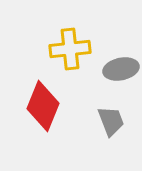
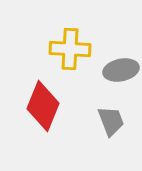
yellow cross: rotated 9 degrees clockwise
gray ellipse: moved 1 px down
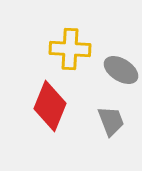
gray ellipse: rotated 44 degrees clockwise
red diamond: moved 7 px right
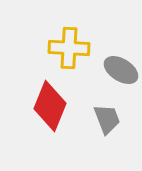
yellow cross: moved 1 px left, 1 px up
gray trapezoid: moved 4 px left, 2 px up
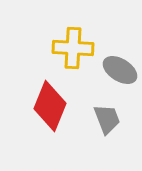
yellow cross: moved 4 px right
gray ellipse: moved 1 px left
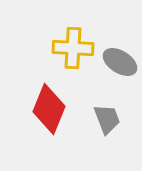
gray ellipse: moved 8 px up
red diamond: moved 1 px left, 3 px down
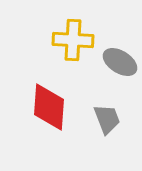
yellow cross: moved 8 px up
red diamond: moved 2 px up; rotated 18 degrees counterclockwise
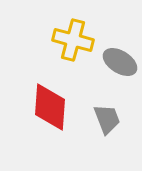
yellow cross: rotated 12 degrees clockwise
red diamond: moved 1 px right
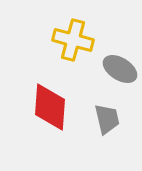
gray ellipse: moved 7 px down
gray trapezoid: rotated 8 degrees clockwise
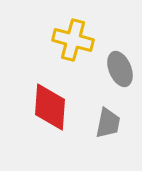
gray ellipse: rotated 36 degrees clockwise
gray trapezoid: moved 1 px right, 4 px down; rotated 24 degrees clockwise
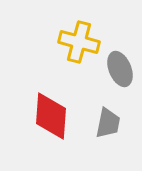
yellow cross: moved 6 px right, 2 px down
red diamond: moved 1 px right, 9 px down
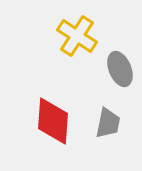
yellow cross: moved 2 px left, 6 px up; rotated 18 degrees clockwise
red diamond: moved 2 px right, 5 px down
